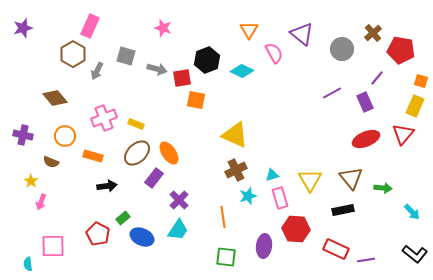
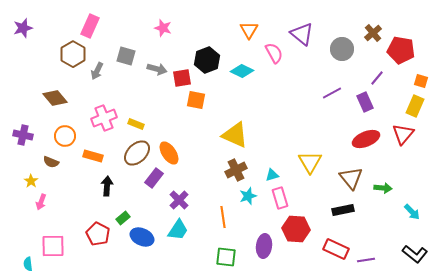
yellow triangle at (310, 180): moved 18 px up
black arrow at (107, 186): rotated 78 degrees counterclockwise
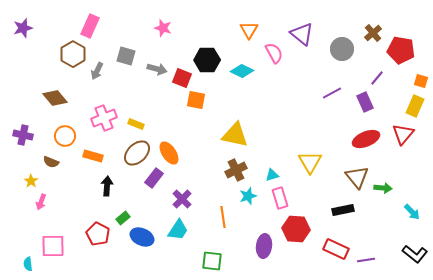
black hexagon at (207, 60): rotated 20 degrees clockwise
red square at (182, 78): rotated 30 degrees clockwise
yellow triangle at (235, 135): rotated 12 degrees counterclockwise
brown triangle at (351, 178): moved 6 px right, 1 px up
purple cross at (179, 200): moved 3 px right, 1 px up
green square at (226, 257): moved 14 px left, 4 px down
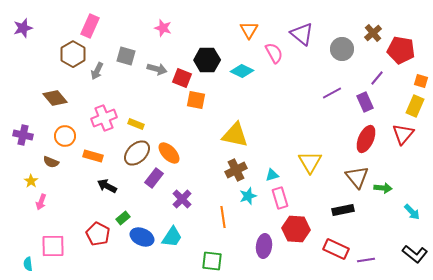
red ellipse at (366, 139): rotated 44 degrees counterclockwise
orange ellipse at (169, 153): rotated 10 degrees counterclockwise
black arrow at (107, 186): rotated 66 degrees counterclockwise
cyan trapezoid at (178, 230): moved 6 px left, 7 px down
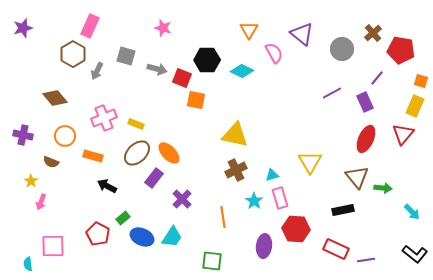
cyan star at (248, 196): moved 6 px right, 5 px down; rotated 18 degrees counterclockwise
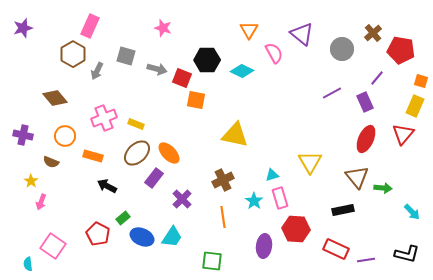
brown cross at (236, 170): moved 13 px left, 10 px down
pink square at (53, 246): rotated 35 degrees clockwise
black L-shape at (415, 254): moved 8 px left; rotated 25 degrees counterclockwise
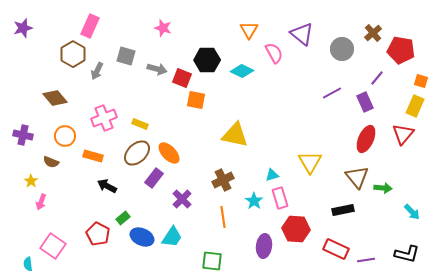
yellow rectangle at (136, 124): moved 4 px right
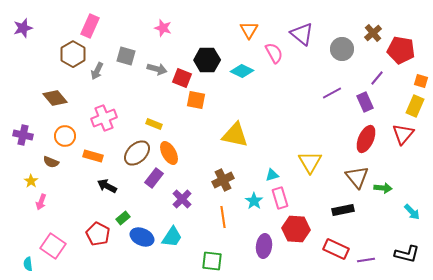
yellow rectangle at (140, 124): moved 14 px right
orange ellipse at (169, 153): rotated 15 degrees clockwise
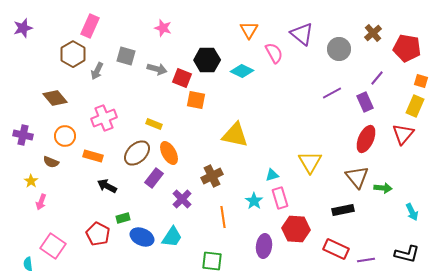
gray circle at (342, 49): moved 3 px left
red pentagon at (401, 50): moved 6 px right, 2 px up
brown cross at (223, 180): moved 11 px left, 4 px up
cyan arrow at (412, 212): rotated 18 degrees clockwise
green rectangle at (123, 218): rotated 24 degrees clockwise
